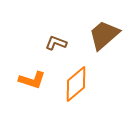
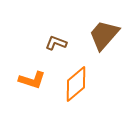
brown trapezoid: rotated 8 degrees counterclockwise
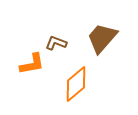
brown trapezoid: moved 2 px left, 3 px down
orange L-shape: moved 16 px up; rotated 28 degrees counterclockwise
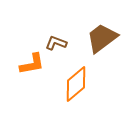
brown trapezoid: rotated 12 degrees clockwise
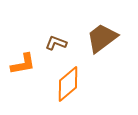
orange L-shape: moved 9 px left
orange diamond: moved 8 px left
